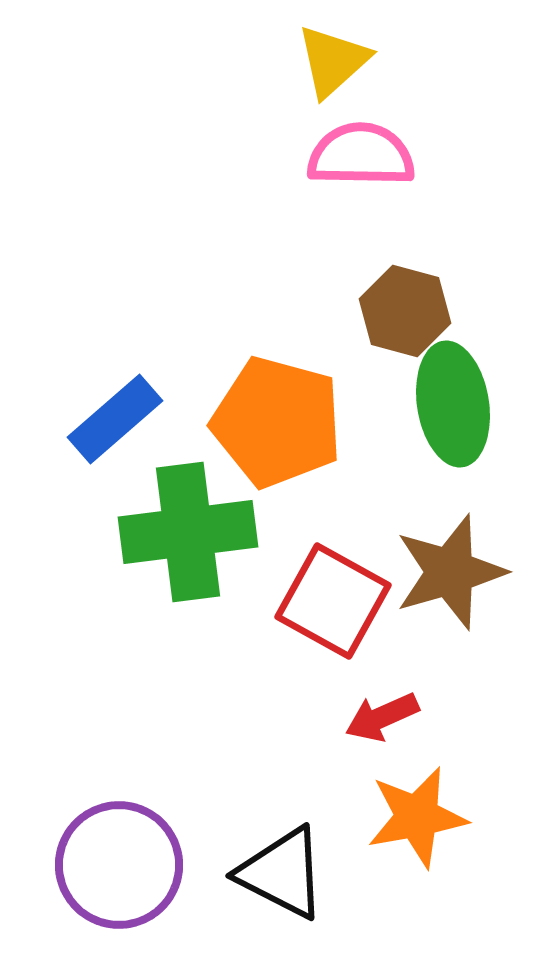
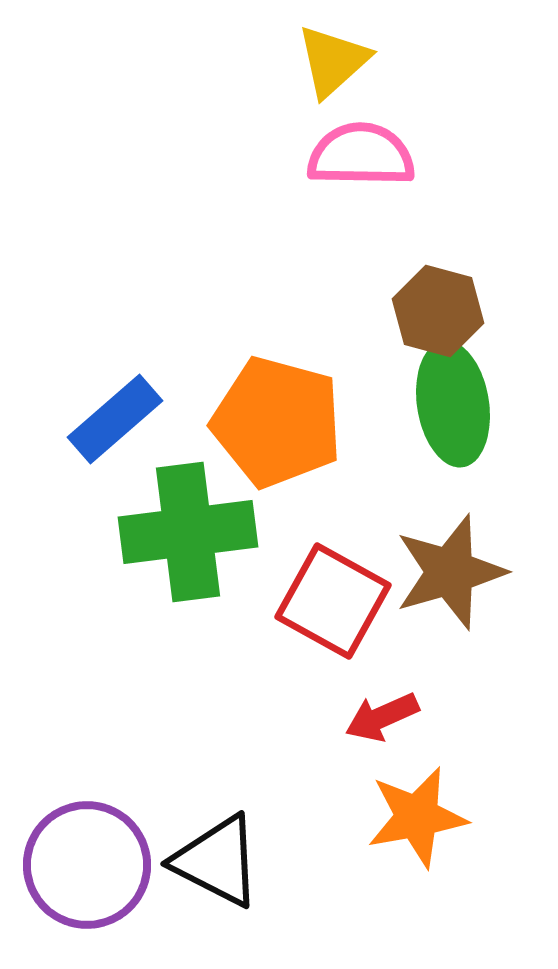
brown hexagon: moved 33 px right
purple circle: moved 32 px left
black triangle: moved 65 px left, 12 px up
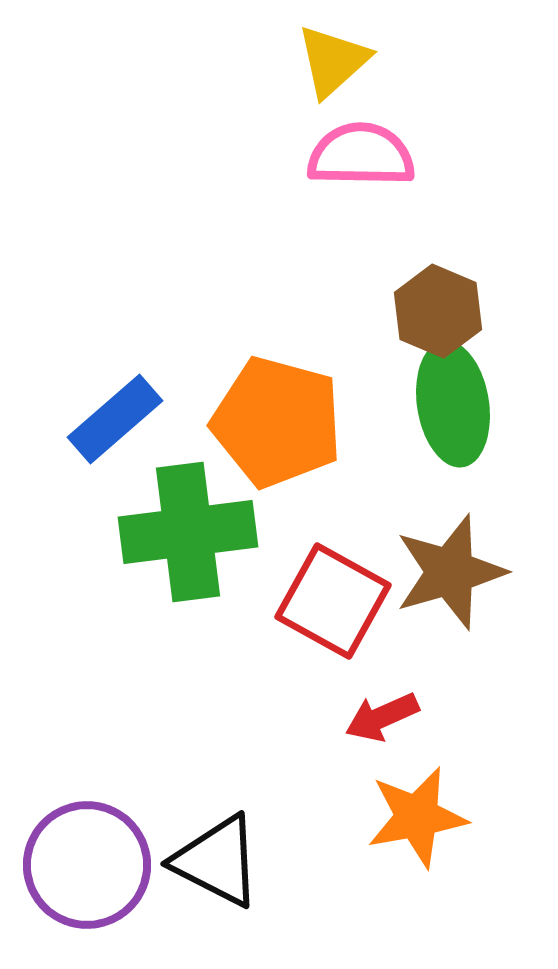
brown hexagon: rotated 8 degrees clockwise
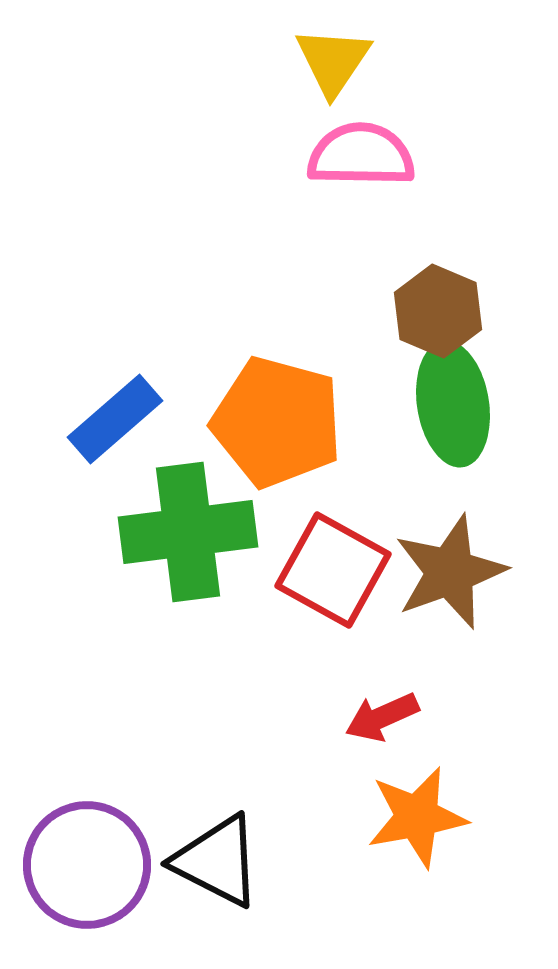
yellow triangle: rotated 14 degrees counterclockwise
brown star: rotated 4 degrees counterclockwise
red square: moved 31 px up
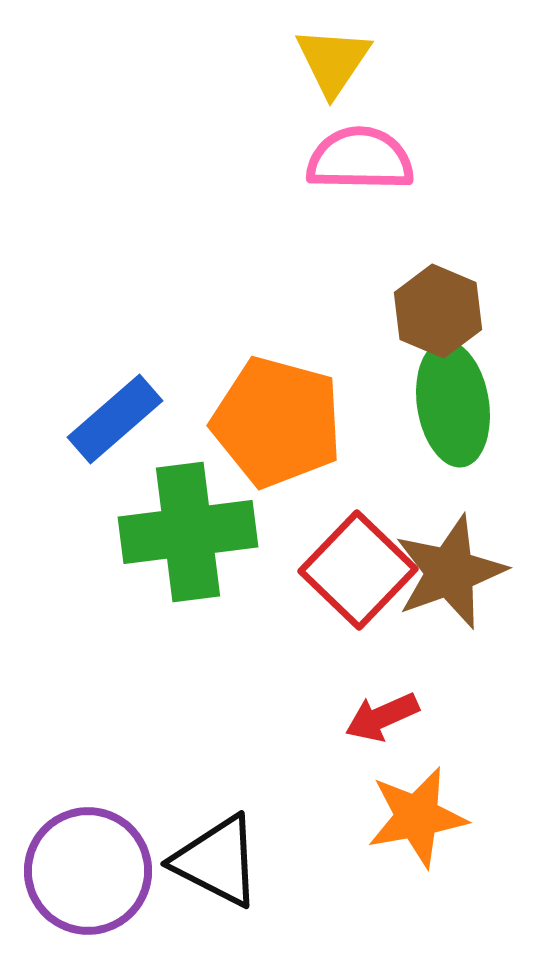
pink semicircle: moved 1 px left, 4 px down
red square: moved 25 px right; rotated 15 degrees clockwise
purple circle: moved 1 px right, 6 px down
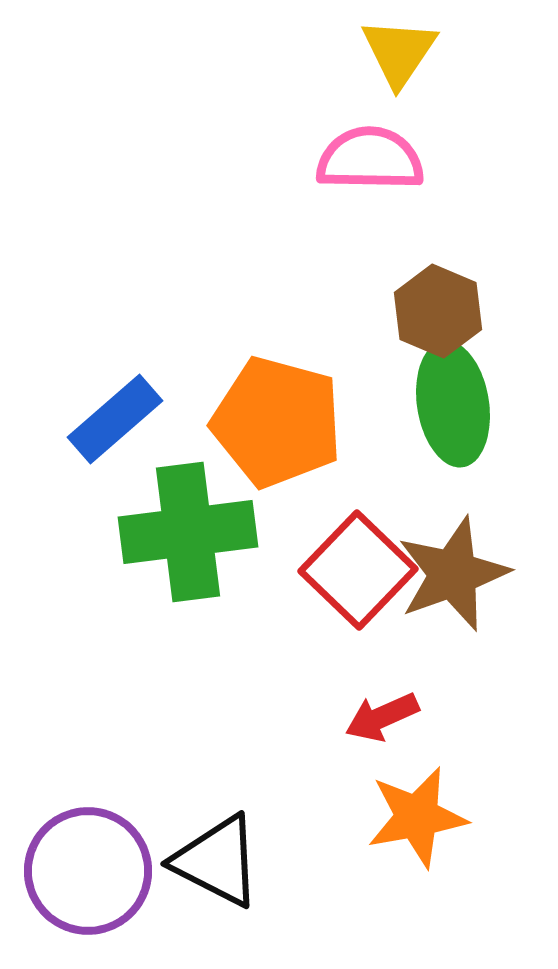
yellow triangle: moved 66 px right, 9 px up
pink semicircle: moved 10 px right
brown star: moved 3 px right, 2 px down
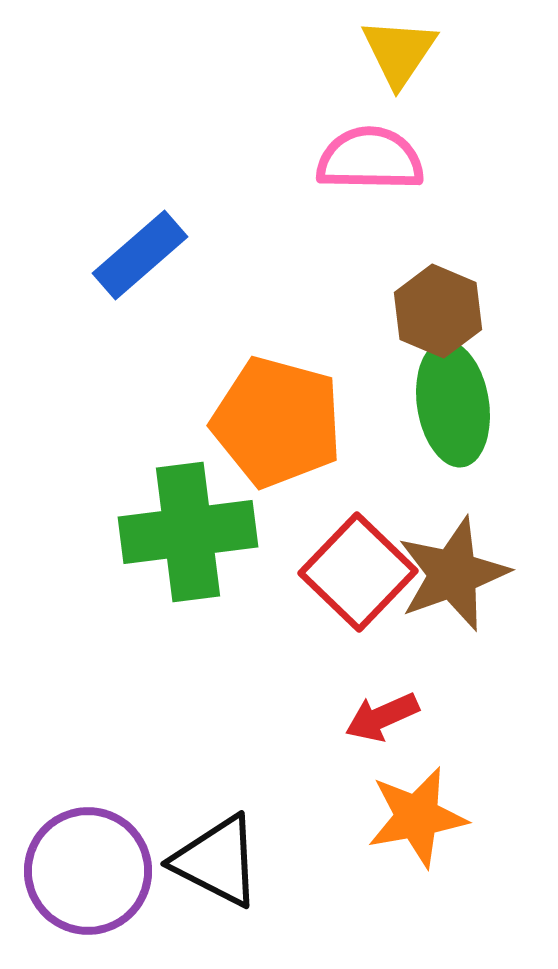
blue rectangle: moved 25 px right, 164 px up
red square: moved 2 px down
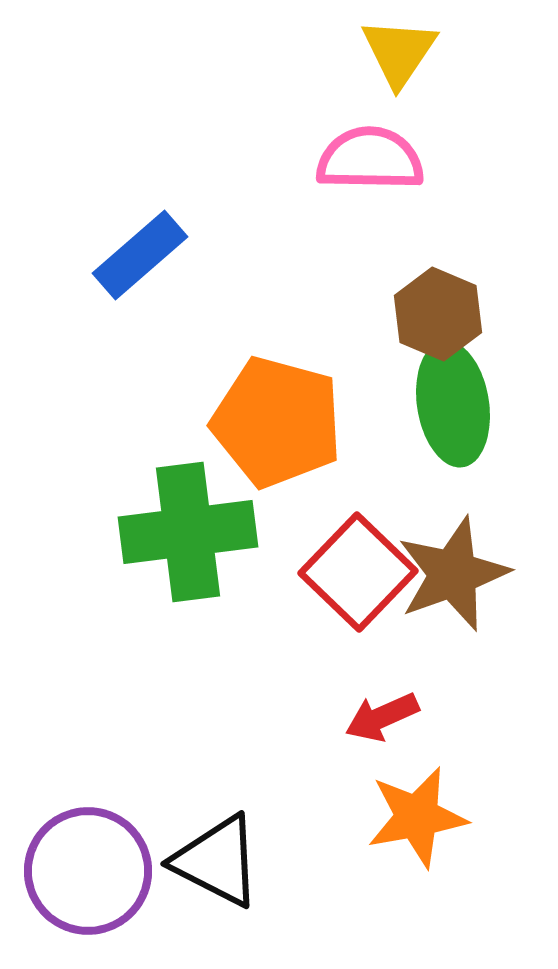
brown hexagon: moved 3 px down
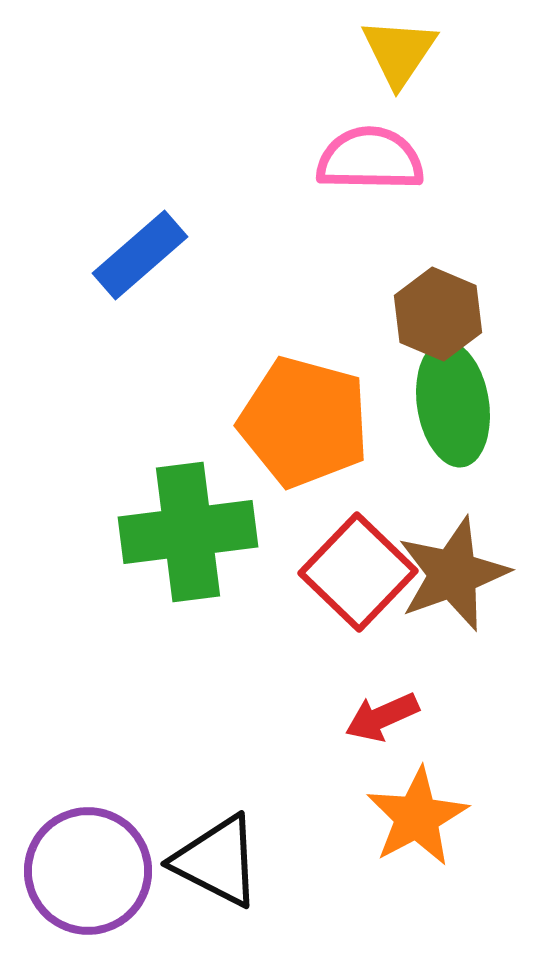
orange pentagon: moved 27 px right
orange star: rotated 18 degrees counterclockwise
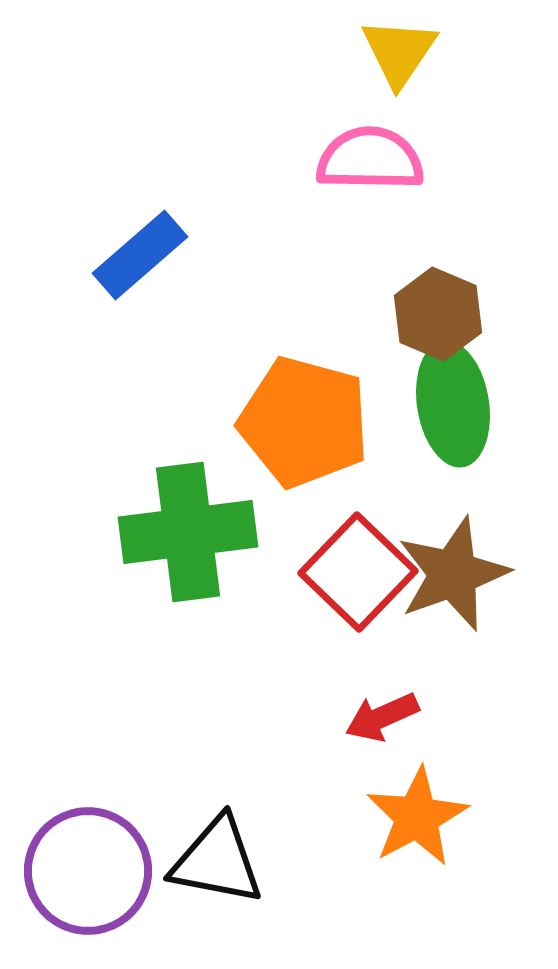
black triangle: rotated 16 degrees counterclockwise
